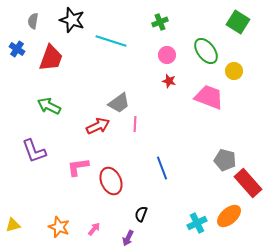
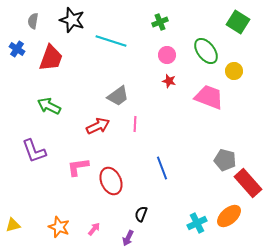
gray trapezoid: moved 1 px left, 7 px up
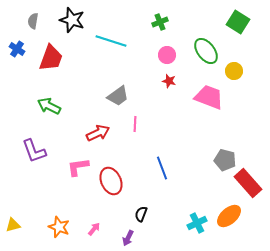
red arrow: moved 7 px down
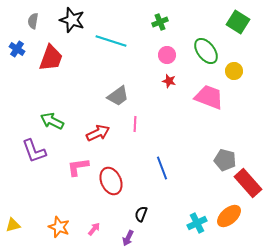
green arrow: moved 3 px right, 15 px down
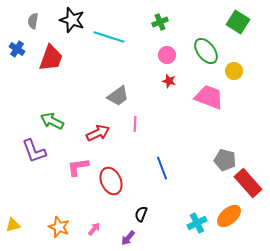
cyan line: moved 2 px left, 4 px up
purple arrow: rotated 14 degrees clockwise
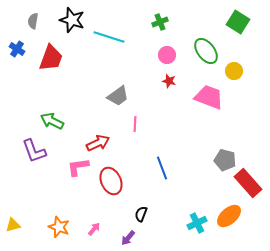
red arrow: moved 10 px down
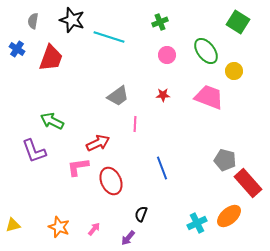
red star: moved 6 px left, 14 px down; rotated 16 degrees counterclockwise
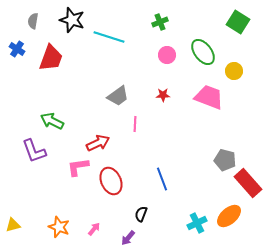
green ellipse: moved 3 px left, 1 px down
blue line: moved 11 px down
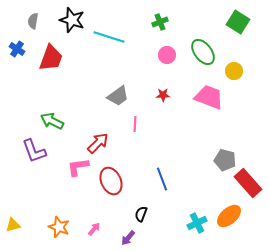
red arrow: rotated 20 degrees counterclockwise
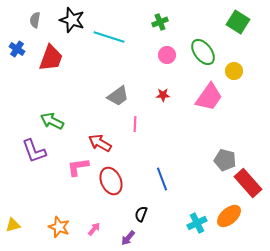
gray semicircle: moved 2 px right, 1 px up
pink trapezoid: rotated 104 degrees clockwise
red arrow: moved 2 px right; rotated 105 degrees counterclockwise
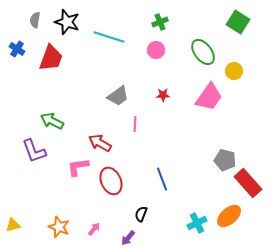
black star: moved 5 px left, 2 px down
pink circle: moved 11 px left, 5 px up
